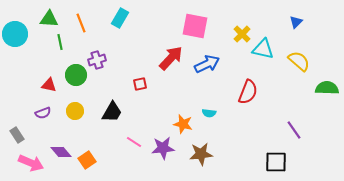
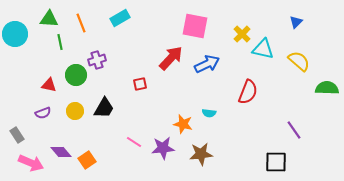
cyan rectangle: rotated 30 degrees clockwise
black trapezoid: moved 8 px left, 4 px up
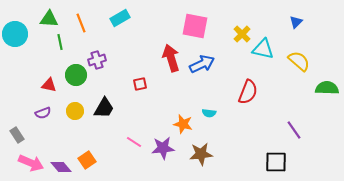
red arrow: rotated 60 degrees counterclockwise
blue arrow: moved 5 px left
purple diamond: moved 15 px down
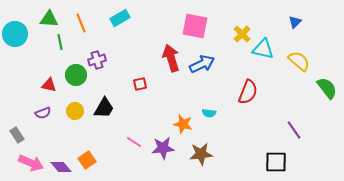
blue triangle: moved 1 px left
green semicircle: rotated 50 degrees clockwise
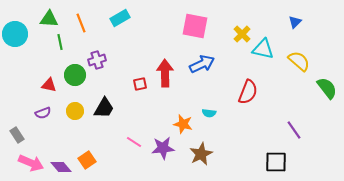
red arrow: moved 6 px left, 15 px down; rotated 16 degrees clockwise
green circle: moved 1 px left
brown star: rotated 20 degrees counterclockwise
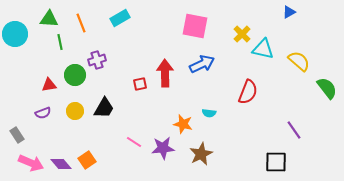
blue triangle: moved 6 px left, 10 px up; rotated 16 degrees clockwise
red triangle: rotated 21 degrees counterclockwise
purple diamond: moved 3 px up
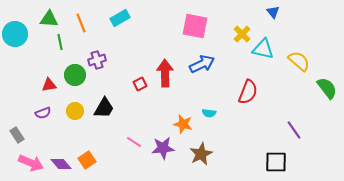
blue triangle: moved 16 px left; rotated 40 degrees counterclockwise
red square: rotated 16 degrees counterclockwise
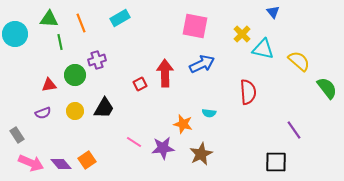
red semicircle: rotated 25 degrees counterclockwise
